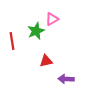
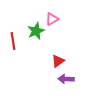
red line: moved 1 px right
red triangle: moved 12 px right; rotated 24 degrees counterclockwise
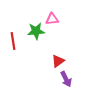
pink triangle: rotated 24 degrees clockwise
green star: rotated 18 degrees clockwise
purple arrow: rotated 119 degrees counterclockwise
